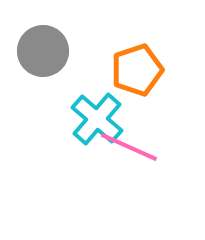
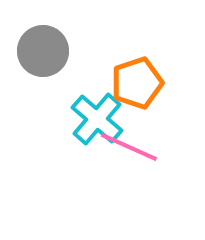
orange pentagon: moved 13 px down
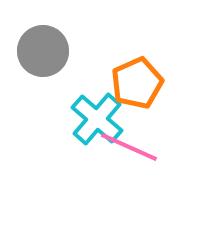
orange pentagon: rotated 6 degrees counterclockwise
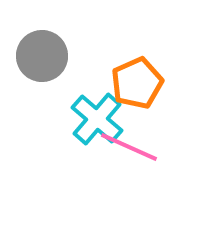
gray circle: moved 1 px left, 5 px down
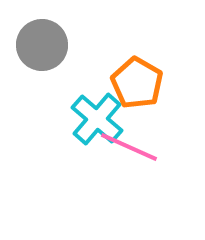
gray circle: moved 11 px up
orange pentagon: rotated 18 degrees counterclockwise
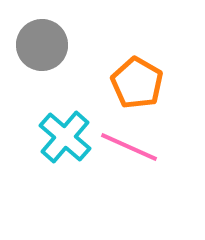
cyan cross: moved 32 px left, 18 px down
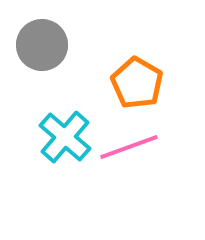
pink line: rotated 44 degrees counterclockwise
